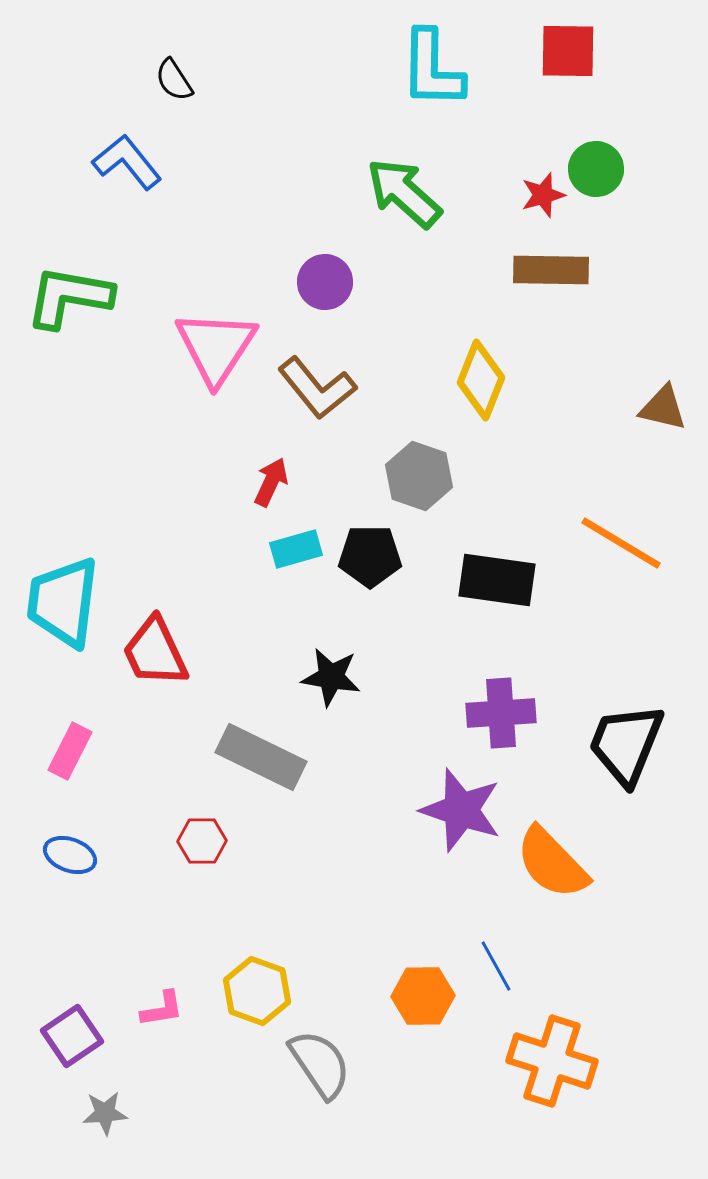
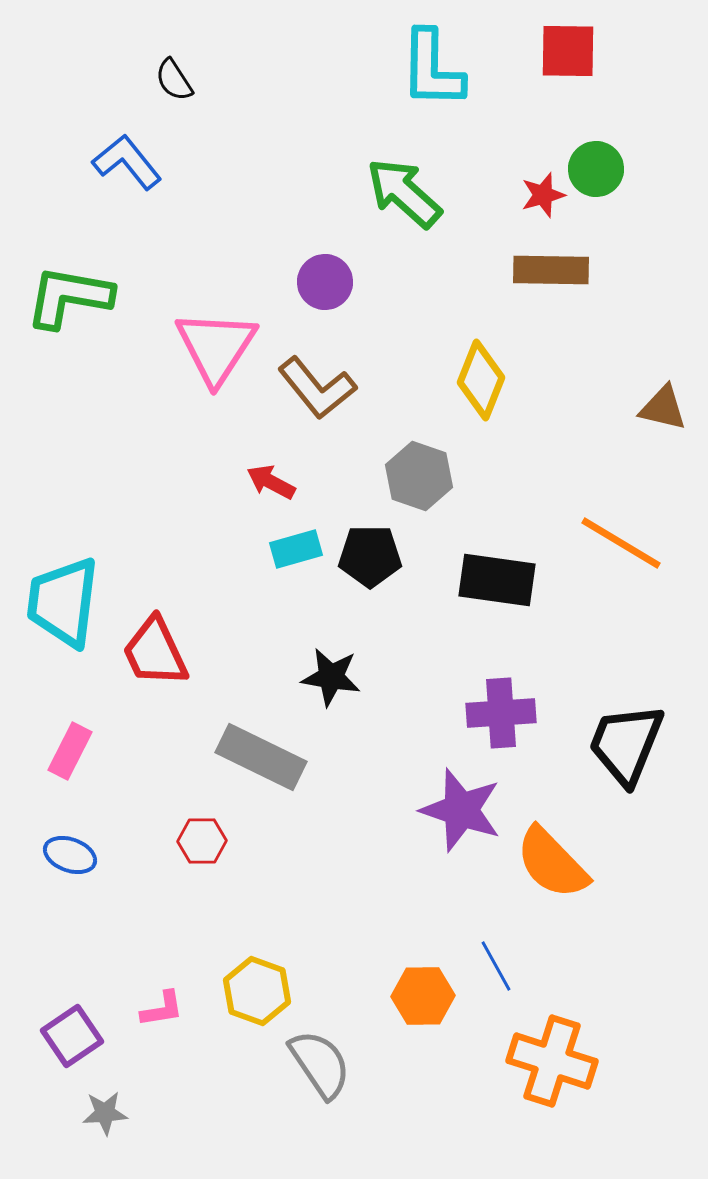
red arrow: rotated 87 degrees counterclockwise
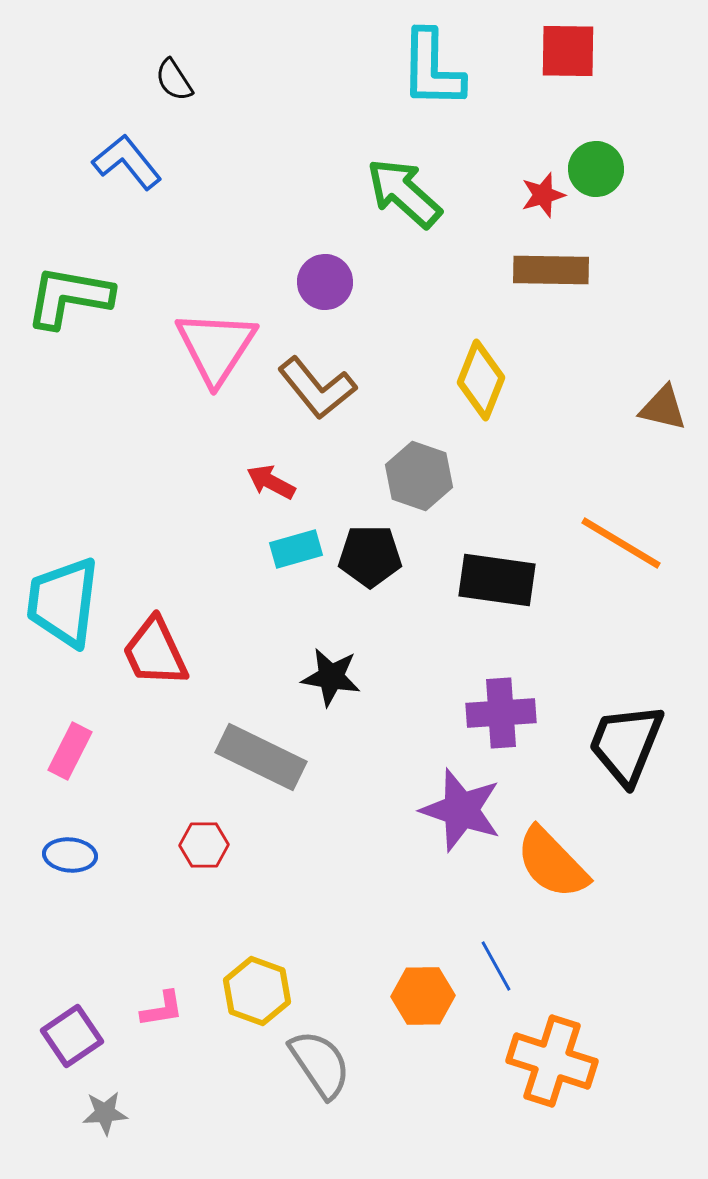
red hexagon: moved 2 px right, 4 px down
blue ellipse: rotated 15 degrees counterclockwise
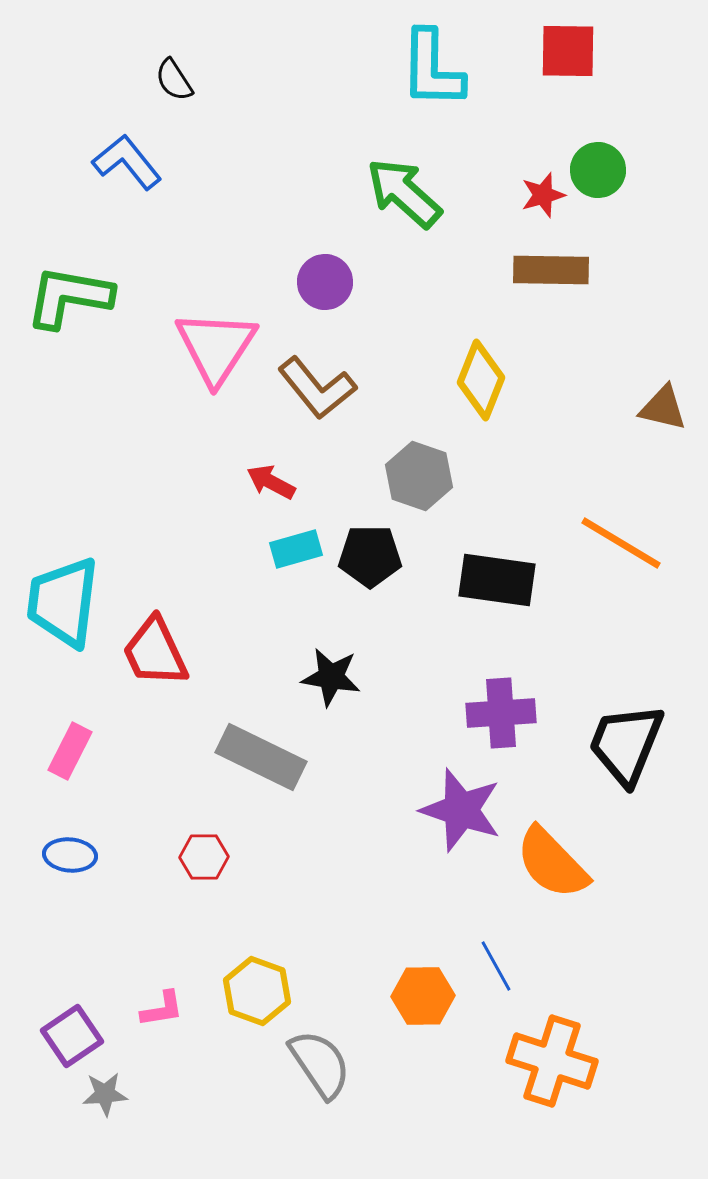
green circle: moved 2 px right, 1 px down
red hexagon: moved 12 px down
gray star: moved 19 px up
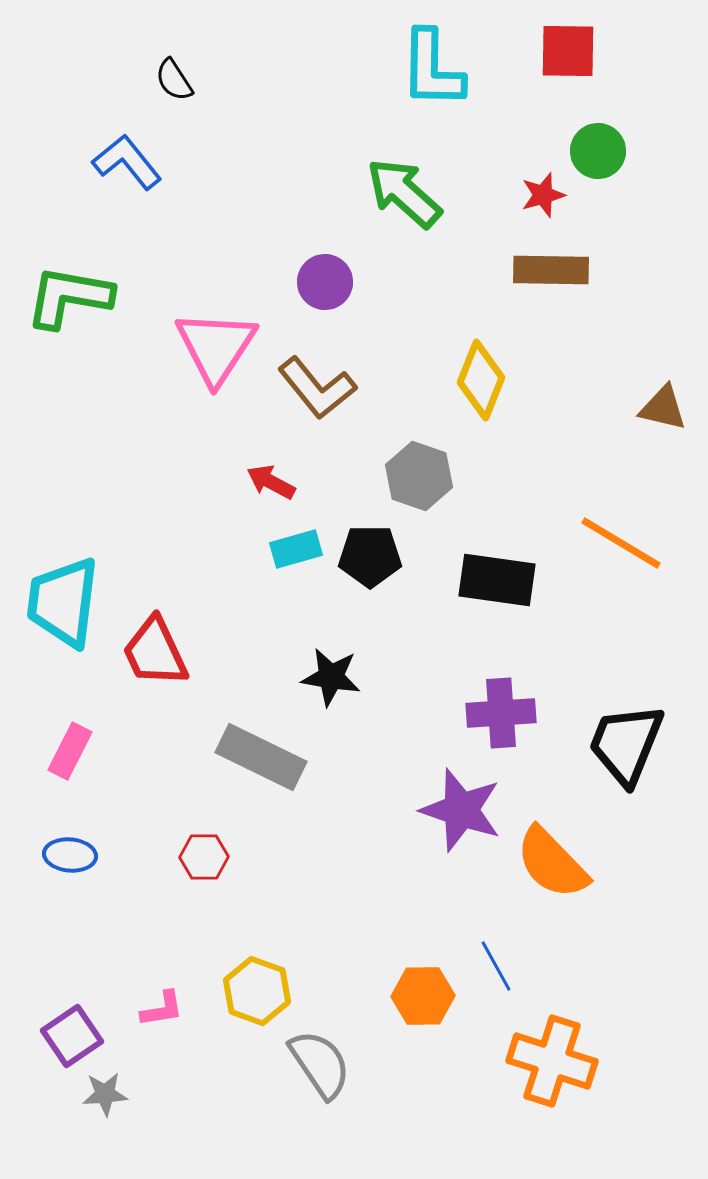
green circle: moved 19 px up
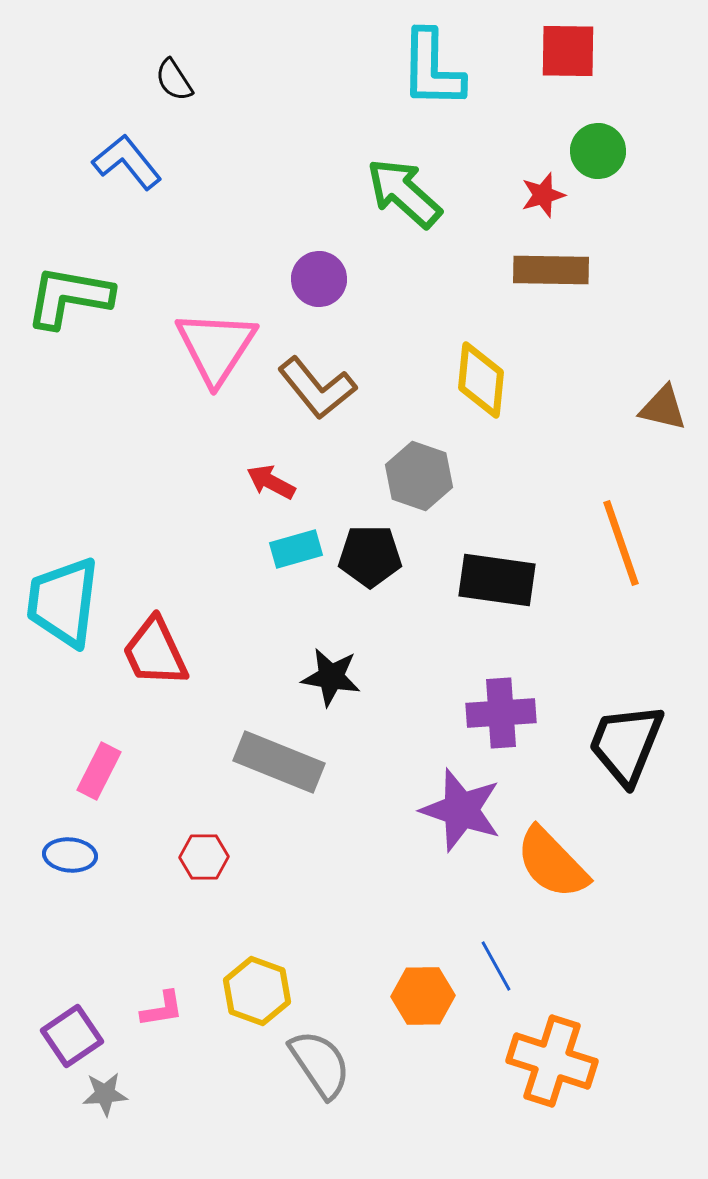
purple circle: moved 6 px left, 3 px up
yellow diamond: rotated 16 degrees counterclockwise
orange line: rotated 40 degrees clockwise
pink rectangle: moved 29 px right, 20 px down
gray rectangle: moved 18 px right, 5 px down; rotated 4 degrees counterclockwise
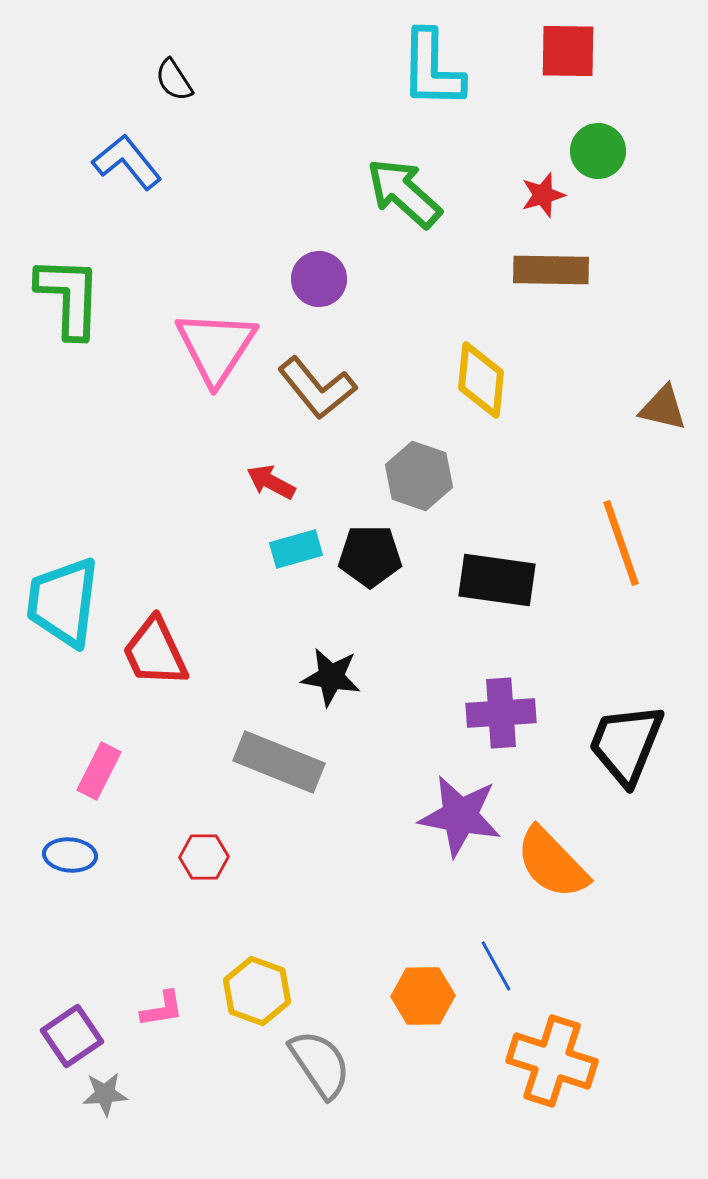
green L-shape: rotated 82 degrees clockwise
purple star: moved 1 px left, 6 px down; rotated 8 degrees counterclockwise
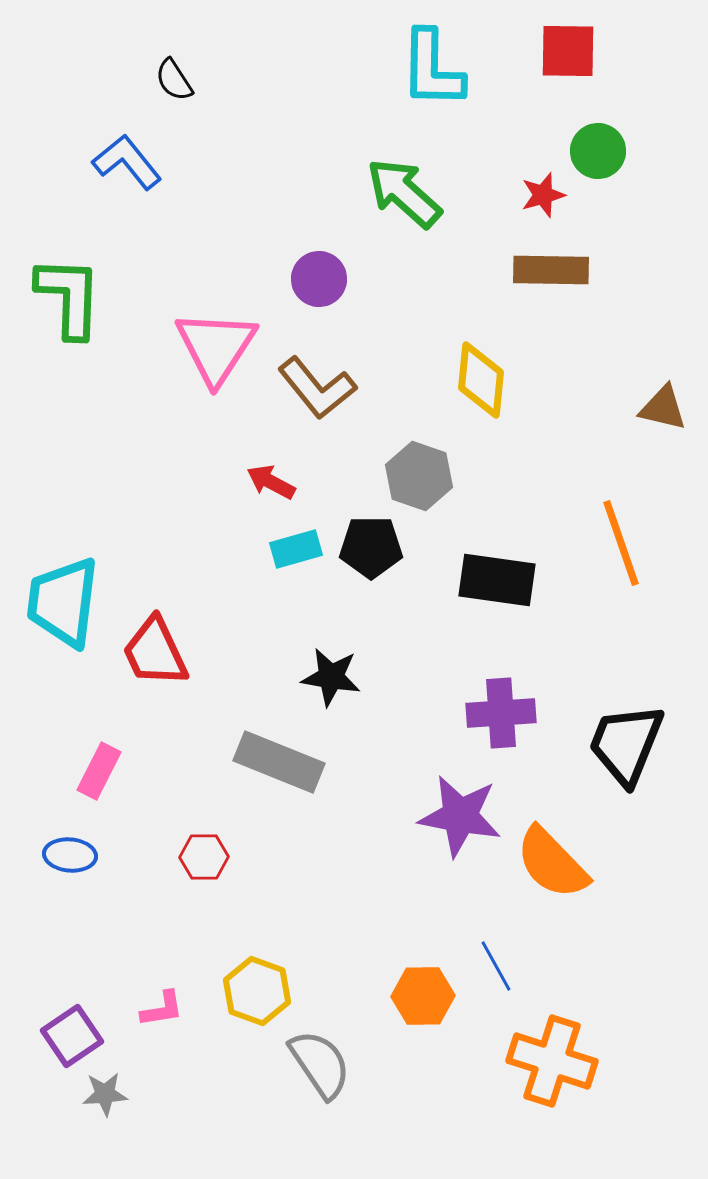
black pentagon: moved 1 px right, 9 px up
